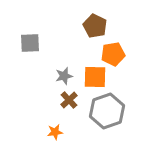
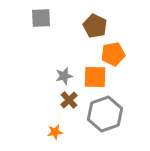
gray square: moved 11 px right, 25 px up
gray hexagon: moved 2 px left, 3 px down
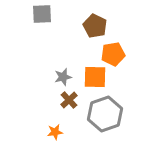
gray square: moved 1 px right, 4 px up
gray star: moved 1 px left, 1 px down
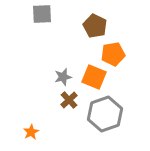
orange square: moved 1 px left; rotated 20 degrees clockwise
orange star: moved 24 px left; rotated 21 degrees counterclockwise
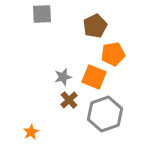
brown pentagon: rotated 20 degrees clockwise
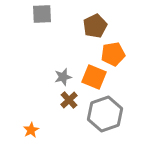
orange star: moved 2 px up
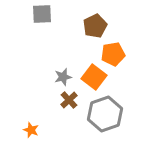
orange square: rotated 15 degrees clockwise
orange star: rotated 21 degrees counterclockwise
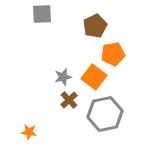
gray hexagon: rotated 8 degrees clockwise
orange star: moved 2 px left, 2 px down; rotated 14 degrees counterclockwise
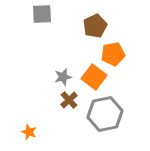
orange star: rotated 14 degrees clockwise
